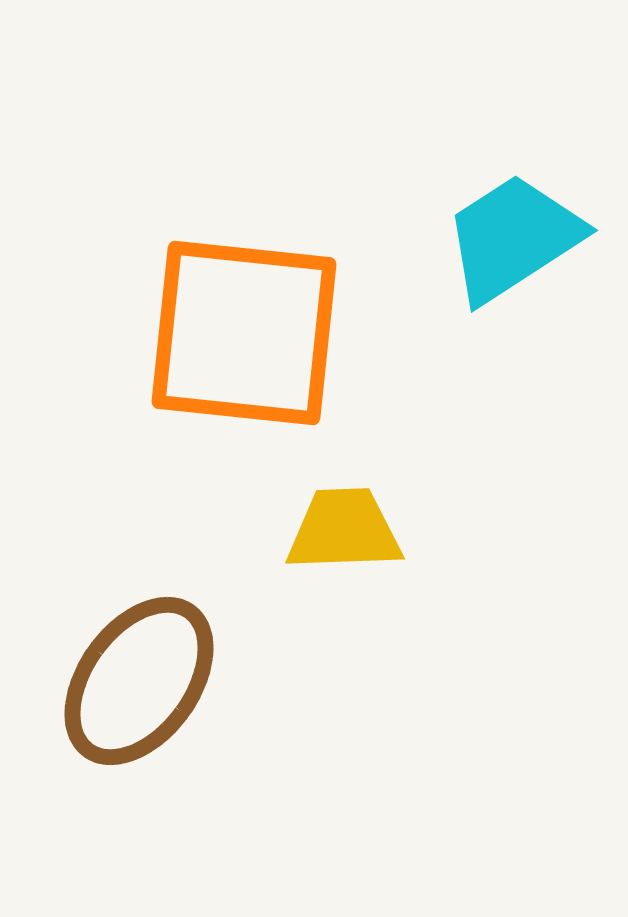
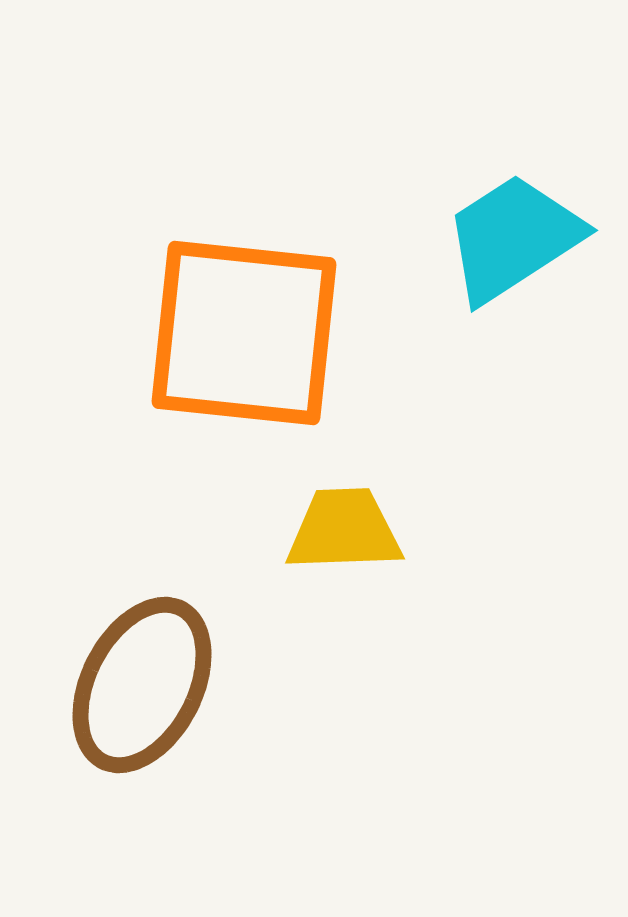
brown ellipse: moved 3 px right, 4 px down; rotated 9 degrees counterclockwise
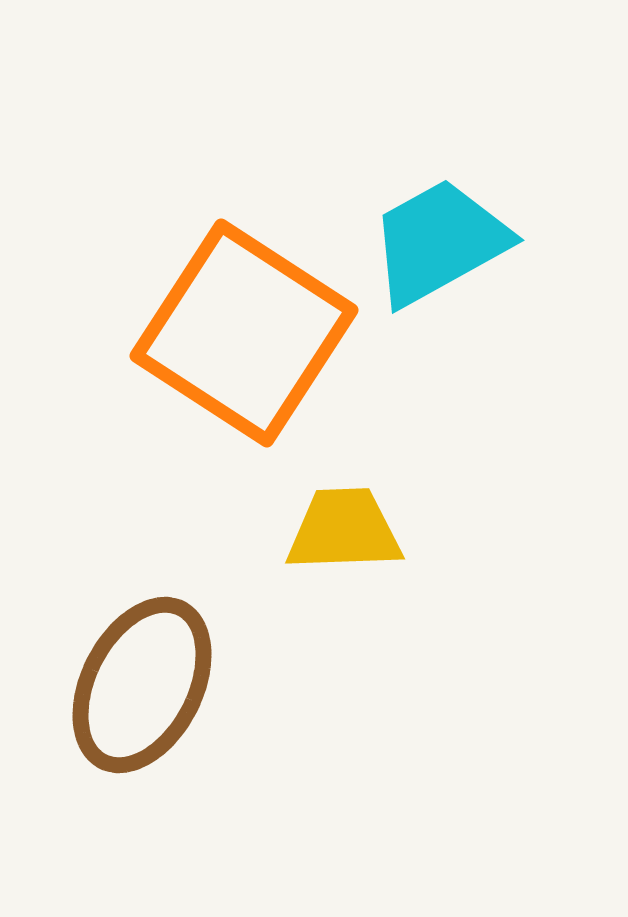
cyan trapezoid: moved 74 px left, 4 px down; rotated 4 degrees clockwise
orange square: rotated 27 degrees clockwise
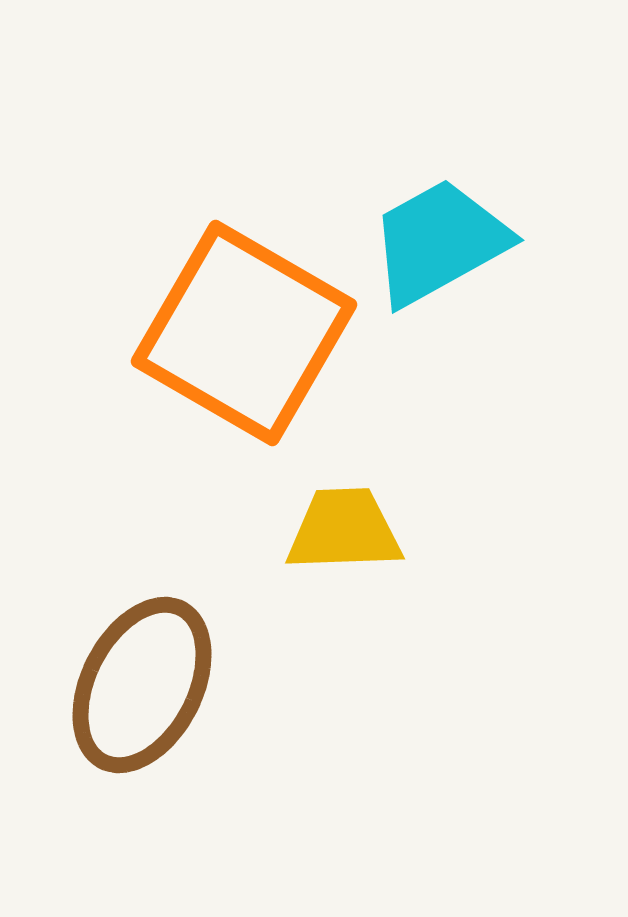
orange square: rotated 3 degrees counterclockwise
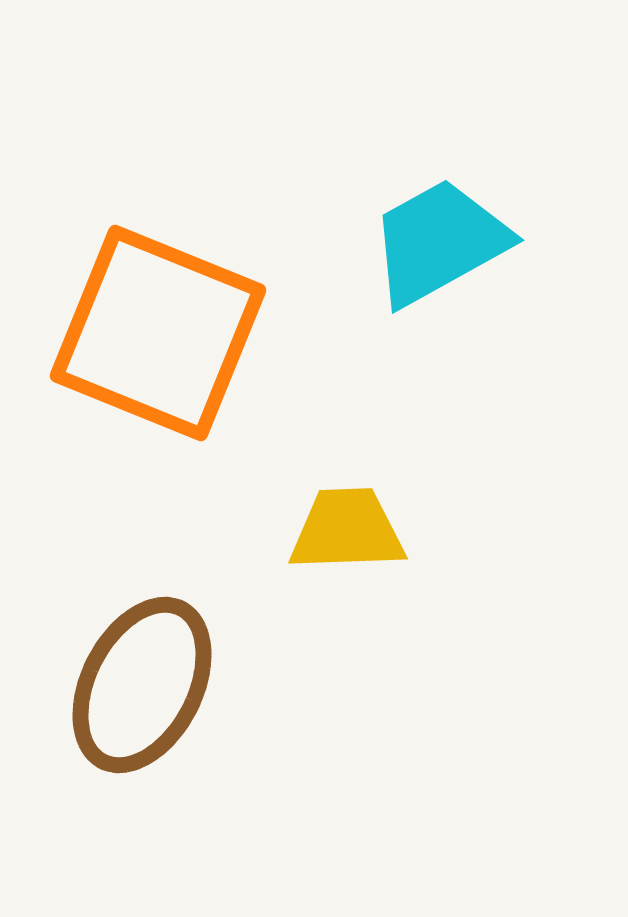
orange square: moved 86 px left; rotated 8 degrees counterclockwise
yellow trapezoid: moved 3 px right
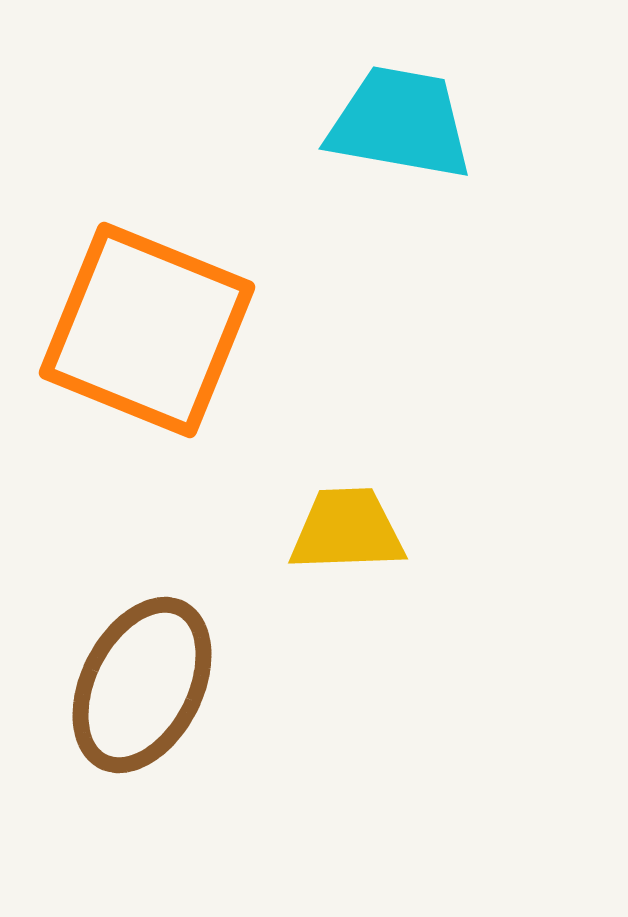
cyan trapezoid: moved 39 px left, 119 px up; rotated 39 degrees clockwise
orange square: moved 11 px left, 3 px up
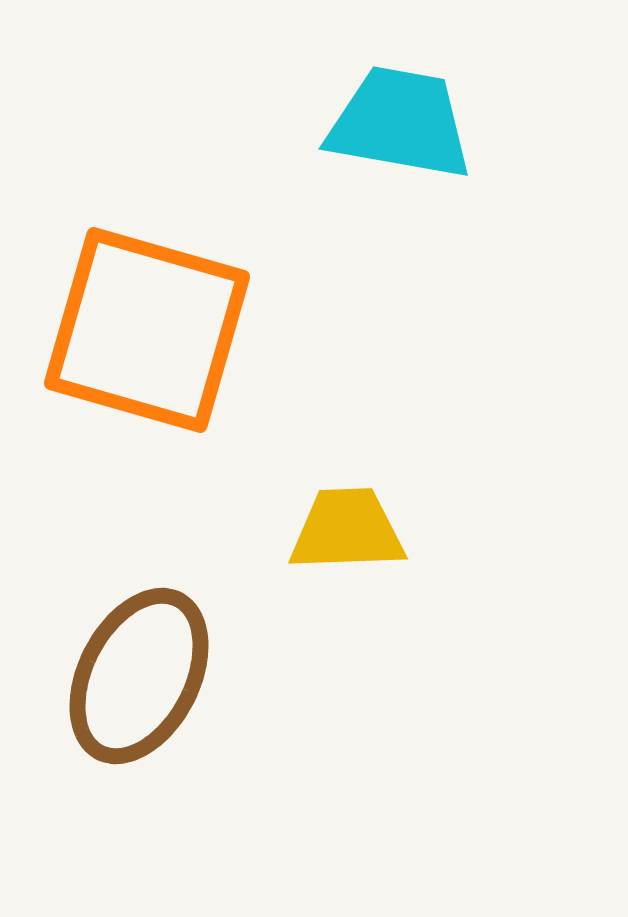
orange square: rotated 6 degrees counterclockwise
brown ellipse: moved 3 px left, 9 px up
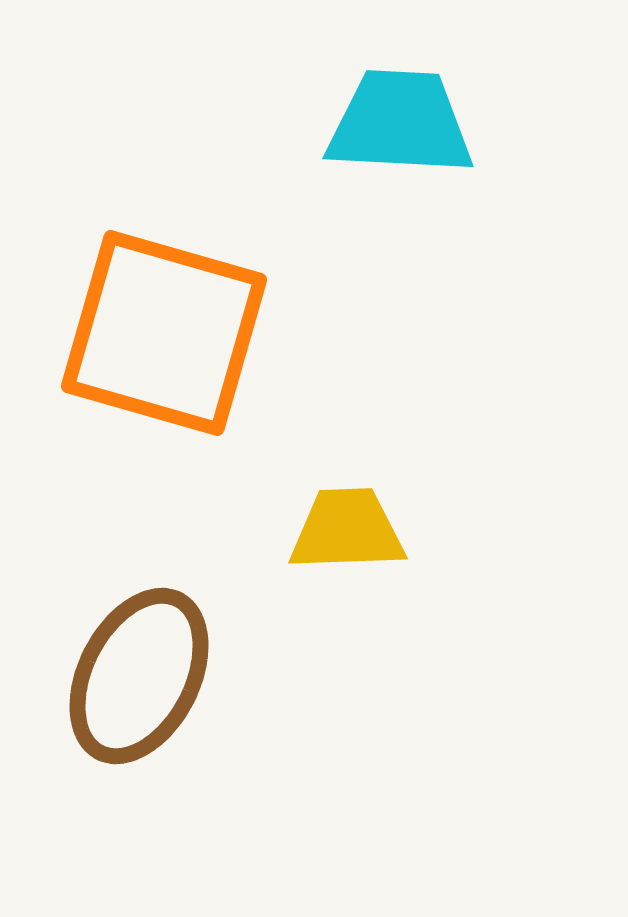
cyan trapezoid: rotated 7 degrees counterclockwise
orange square: moved 17 px right, 3 px down
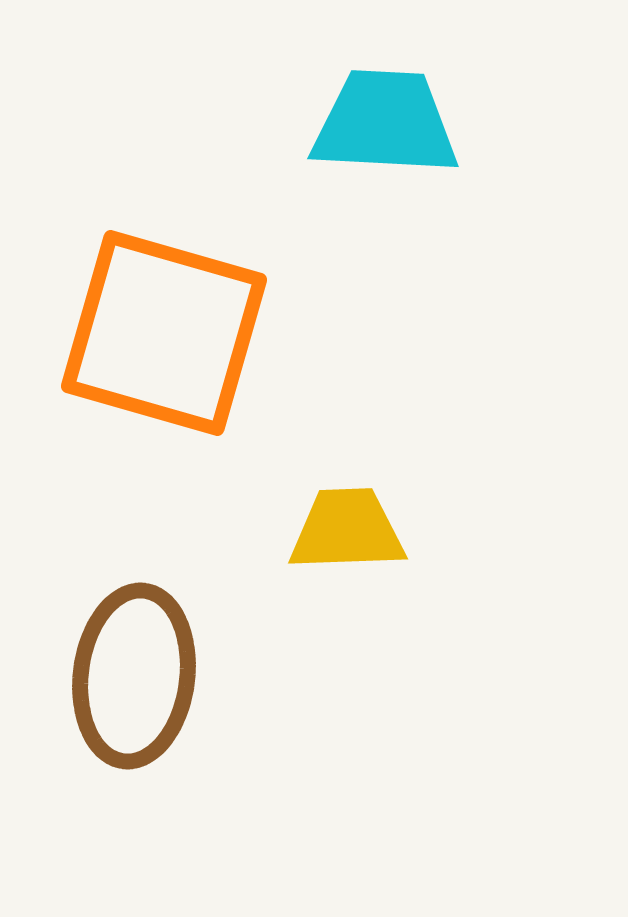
cyan trapezoid: moved 15 px left
brown ellipse: moved 5 px left; rotated 20 degrees counterclockwise
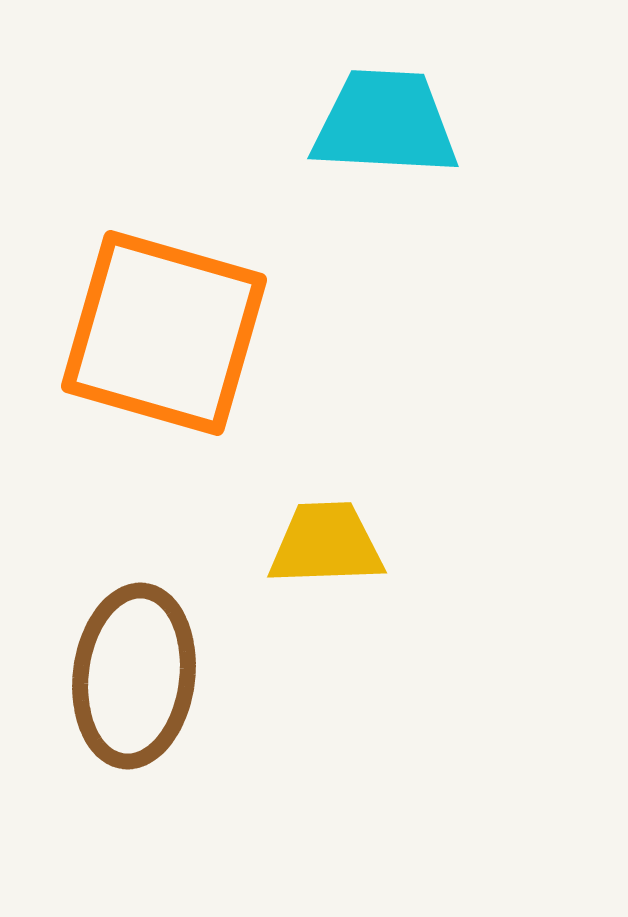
yellow trapezoid: moved 21 px left, 14 px down
